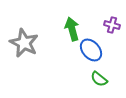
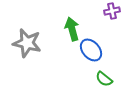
purple cross: moved 14 px up; rotated 28 degrees counterclockwise
gray star: moved 3 px right; rotated 12 degrees counterclockwise
green semicircle: moved 5 px right
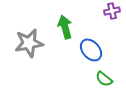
green arrow: moved 7 px left, 2 px up
gray star: moved 2 px right; rotated 24 degrees counterclockwise
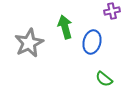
gray star: rotated 16 degrees counterclockwise
blue ellipse: moved 1 px right, 8 px up; rotated 55 degrees clockwise
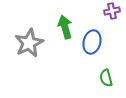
green semicircle: moved 2 px right, 1 px up; rotated 36 degrees clockwise
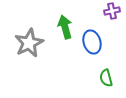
blue ellipse: rotated 30 degrees counterclockwise
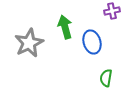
green semicircle: rotated 24 degrees clockwise
